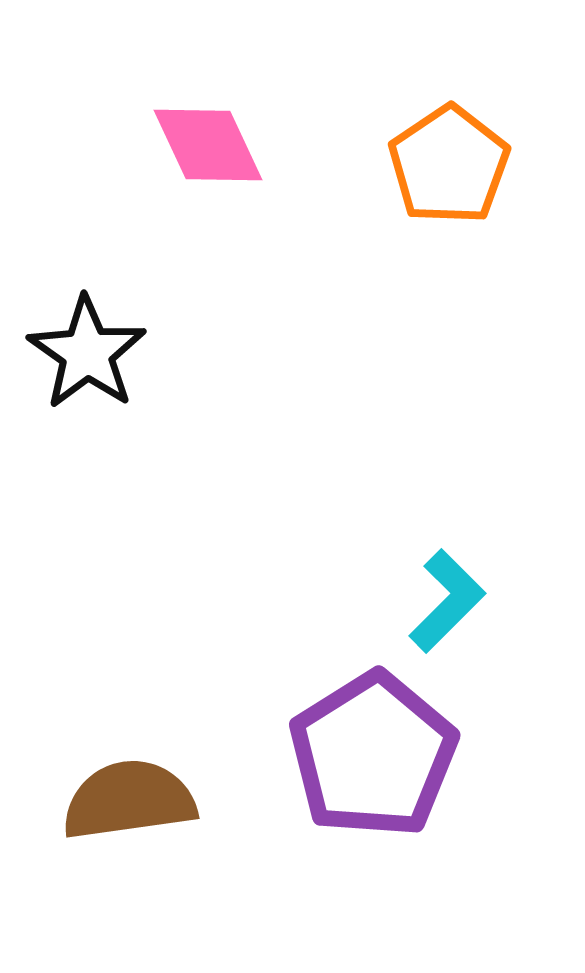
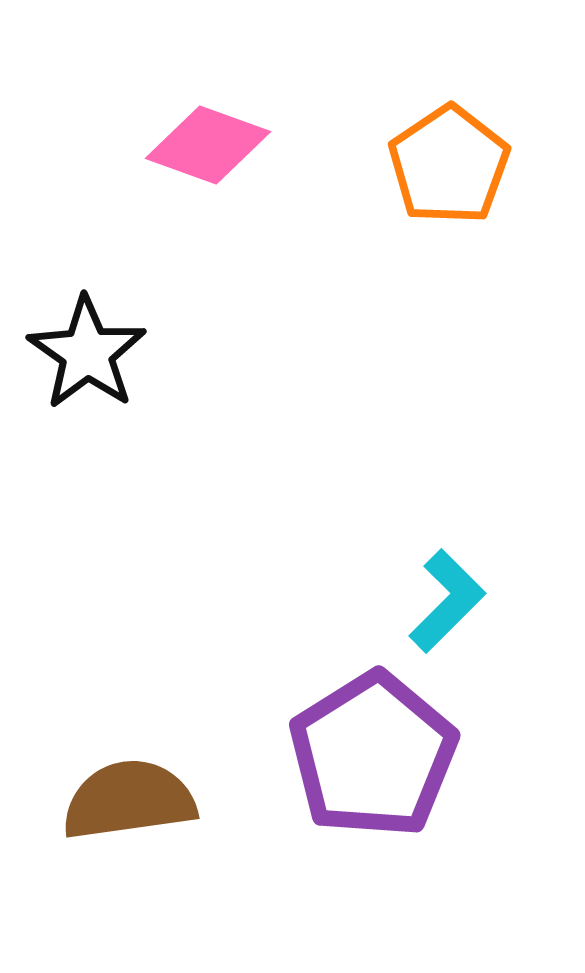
pink diamond: rotated 45 degrees counterclockwise
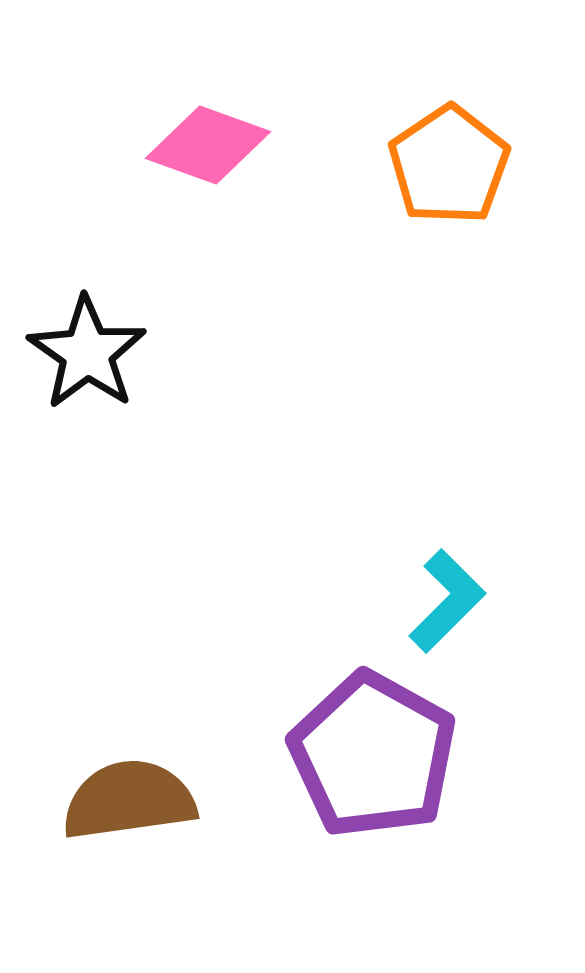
purple pentagon: rotated 11 degrees counterclockwise
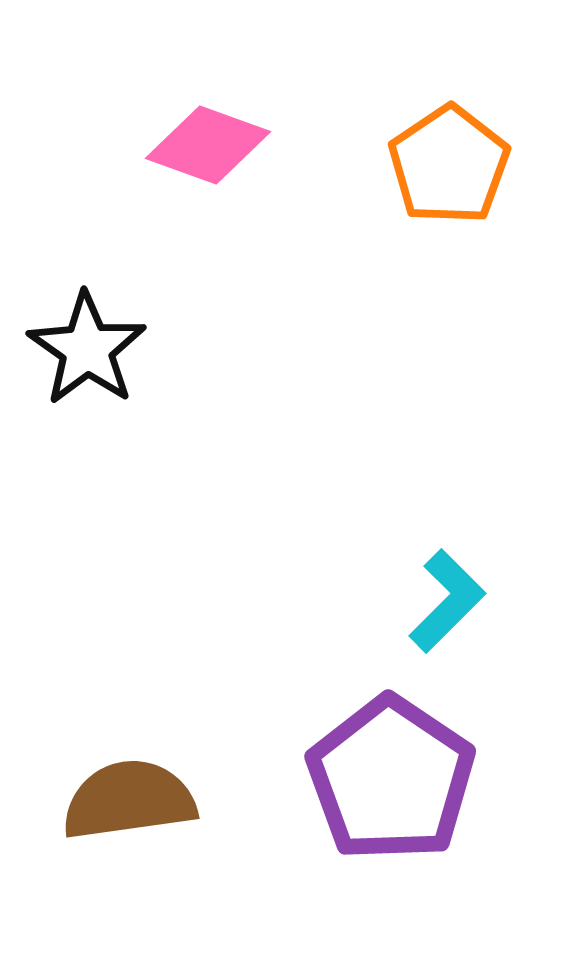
black star: moved 4 px up
purple pentagon: moved 18 px right, 24 px down; rotated 5 degrees clockwise
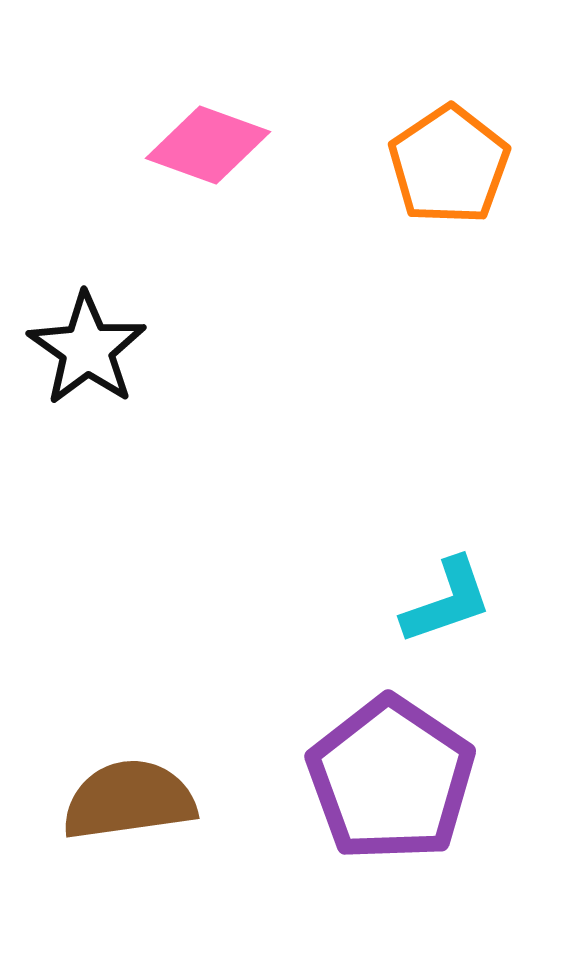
cyan L-shape: rotated 26 degrees clockwise
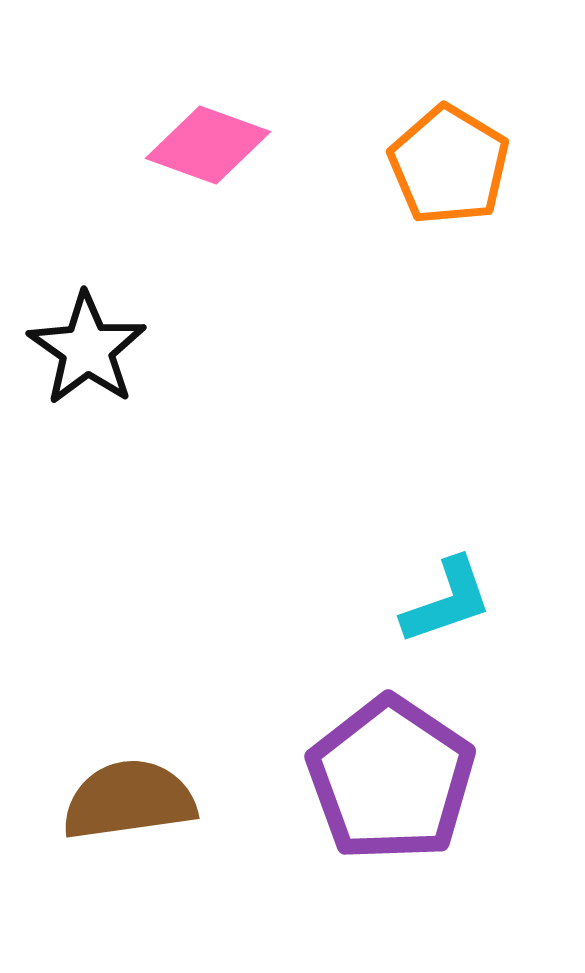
orange pentagon: rotated 7 degrees counterclockwise
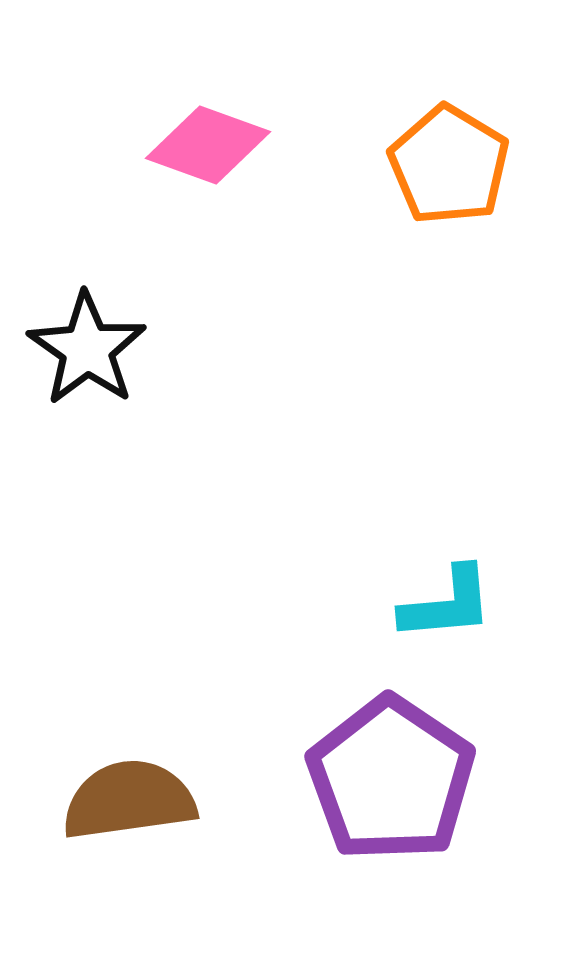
cyan L-shape: moved 3 px down; rotated 14 degrees clockwise
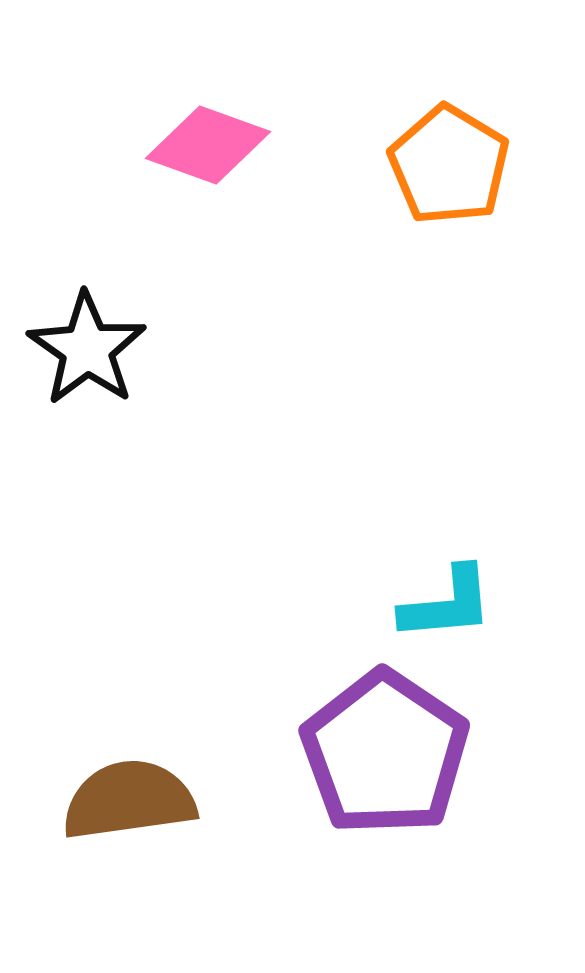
purple pentagon: moved 6 px left, 26 px up
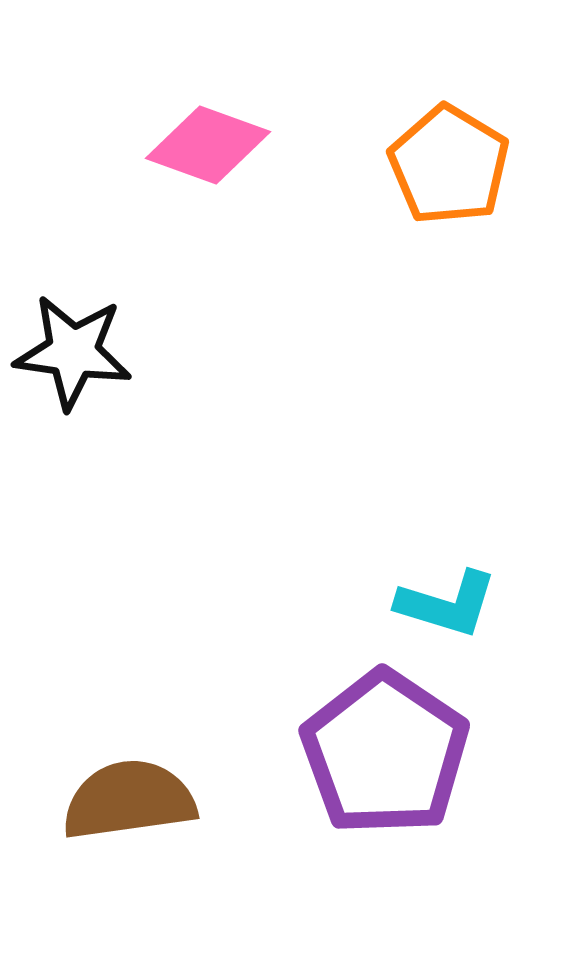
black star: moved 14 px left, 3 px down; rotated 27 degrees counterclockwise
cyan L-shape: rotated 22 degrees clockwise
